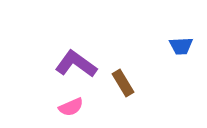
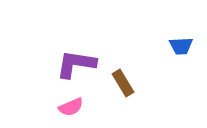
purple L-shape: rotated 27 degrees counterclockwise
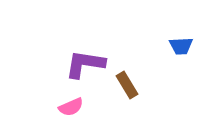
purple L-shape: moved 9 px right
brown rectangle: moved 4 px right, 2 px down
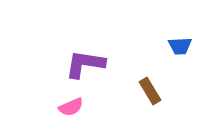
blue trapezoid: moved 1 px left
brown rectangle: moved 23 px right, 6 px down
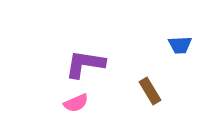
blue trapezoid: moved 1 px up
pink semicircle: moved 5 px right, 4 px up
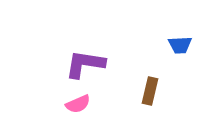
brown rectangle: rotated 44 degrees clockwise
pink semicircle: moved 2 px right, 1 px down
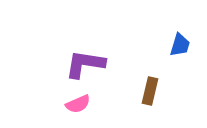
blue trapezoid: rotated 70 degrees counterclockwise
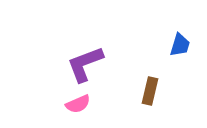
purple L-shape: rotated 30 degrees counterclockwise
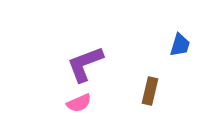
pink semicircle: moved 1 px right, 1 px up
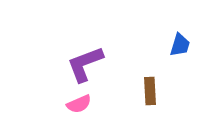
brown rectangle: rotated 16 degrees counterclockwise
pink semicircle: moved 1 px down
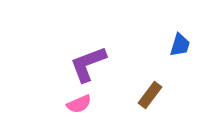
purple L-shape: moved 3 px right
brown rectangle: moved 4 px down; rotated 40 degrees clockwise
